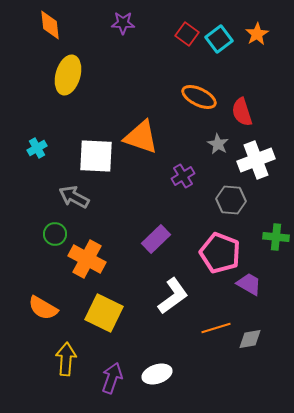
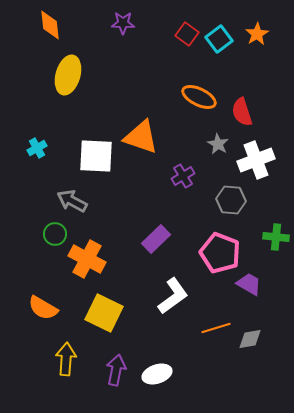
gray arrow: moved 2 px left, 4 px down
purple arrow: moved 4 px right, 8 px up; rotated 8 degrees counterclockwise
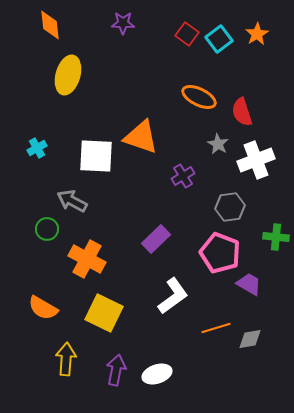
gray hexagon: moved 1 px left, 7 px down; rotated 12 degrees counterclockwise
green circle: moved 8 px left, 5 px up
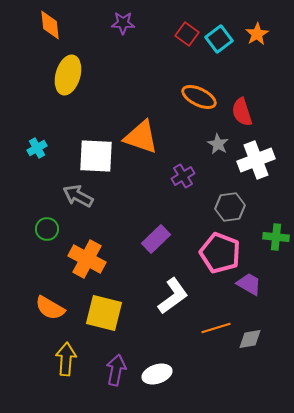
gray arrow: moved 6 px right, 5 px up
orange semicircle: moved 7 px right
yellow square: rotated 12 degrees counterclockwise
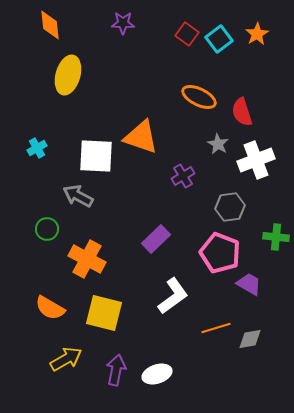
yellow arrow: rotated 56 degrees clockwise
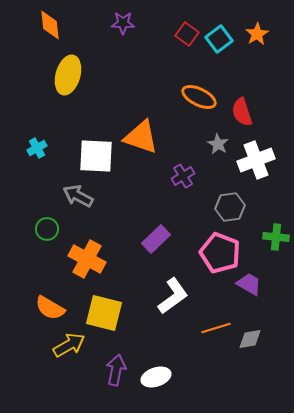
yellow arrow: moved 3 px right, 14 px up
white ellipse: moved 1 px left, 3 px down
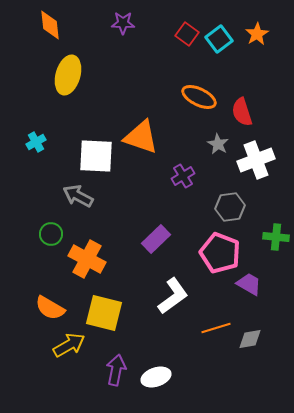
cyan cross: moved 1 px left, 6 px up
green circle: moved 4 px right, 5 px down
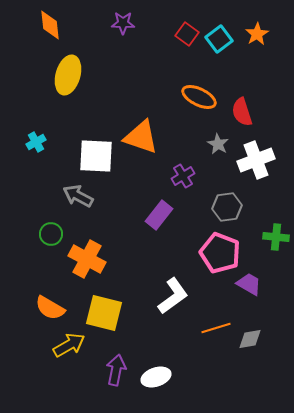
gray hexagon: moved 3 px left
purple rectangle: moved 3 px right, 24 px up; rotated 8 degrees counterclockwise
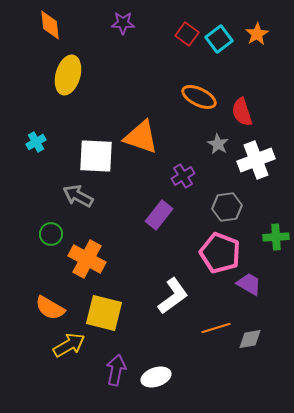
green cross: rotated 10 degrees counterclockwise
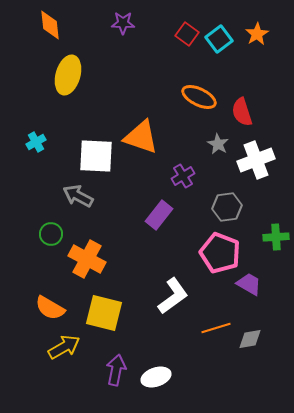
yellow arrow: moved 5 px left, 2 px down
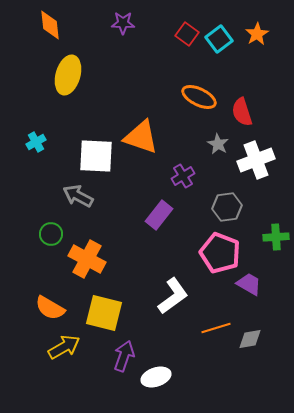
purple arrow: moved 8 px right, 14 px up; rotated 8 degrees clockwise
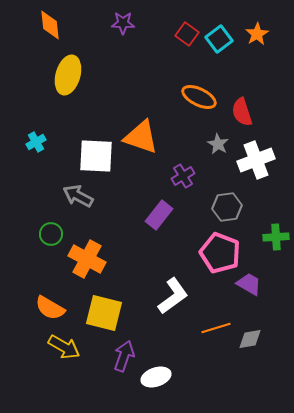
yellow arrow: rotated 60 degrees clockwise
